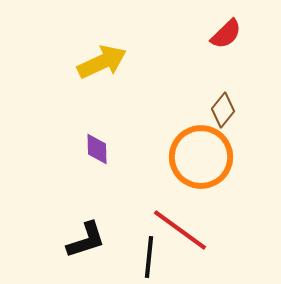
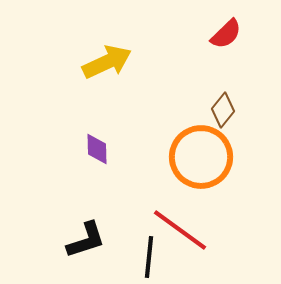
yellow arrow: moved 5 px right
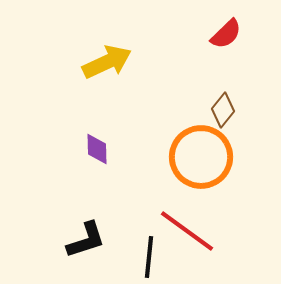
red line: moved 7 px right, 1 px down
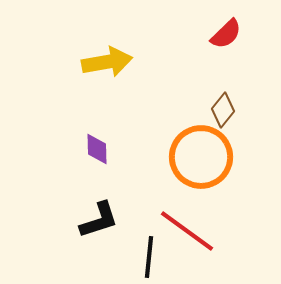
yellow arrow: rotated 15 degrees clockwise
black L-shape: moved 13 px right, 20 px up
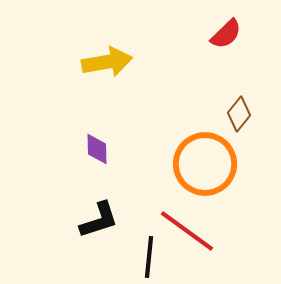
brown diamond: moved 16 px right, 4 px down
orange circle: moved 4 px right, 7 px down
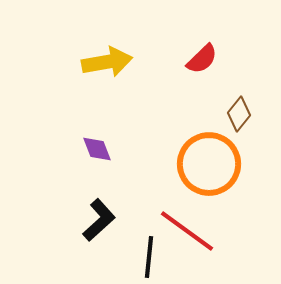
red semicircle: moved 24 px left, 25 px down
purple diamond: rotated 20 degrees counterclockwise
orange circle: moved 4 px right
black L-shape: rotated 24 degrees counterclockwise
